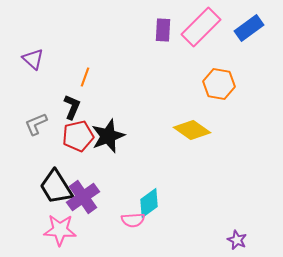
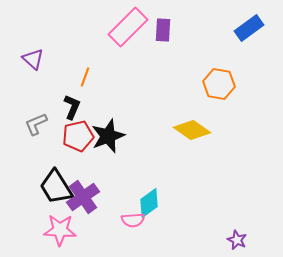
pink rectangle: moved 73 px left
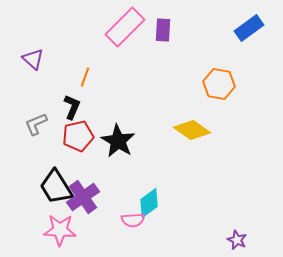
pink rectangle: moved 3 px left
black star: moved 10 px right, 5 px down; rotated 20 degrees counterclockwise
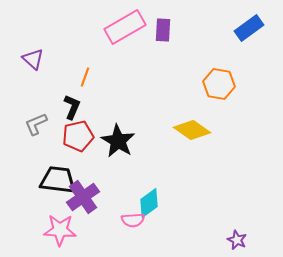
pink rectangle: rotated 15 degrees clockwise
black trapezoid: moved 2 px right, 7 px up; rotated 129 degrees clockwise
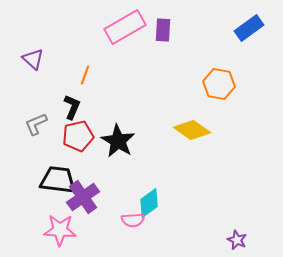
orange line: moved 2 px up
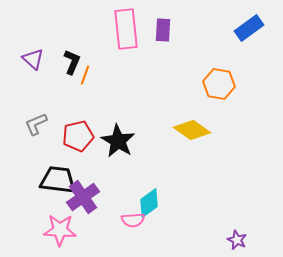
pink rectangle: moved 1 px right, 2 px down; rotated 66 degrees counterclockwise
black L-shape: moved 45 px up
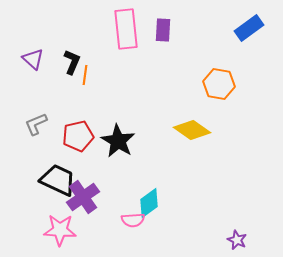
orange line: rotated 12 degrees counterclockwise
black trapezoid: rotated 18 degrees clockwise
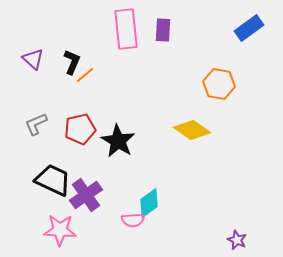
orange line: rotated 42 degrees clockwise
red pentagon: moved 2 px right, 7 px up
black trapezoid: moved 5 px left
purple cross: moved 3 px right, 2 px up
